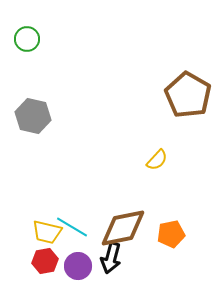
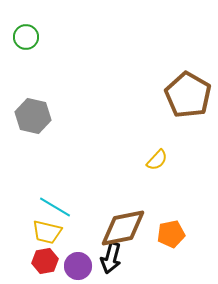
green circle: moved 1 px left, 2 px up
cyan line: moved 17 px left, 20 px up
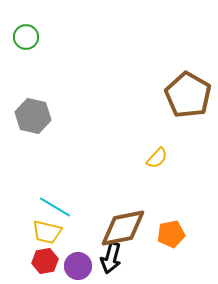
yellow semicircle: moved 2 px up
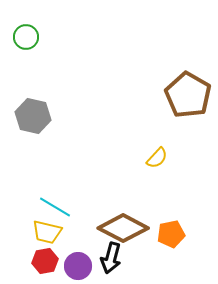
brown diamond: rotated 39 degrees clockwise
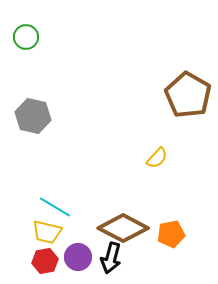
purple circle: moved 9 px up
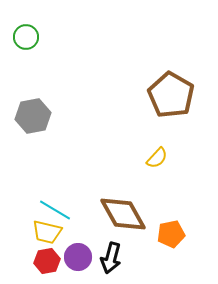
brown pentagon: moved 17 px left
gray hexagon: rotated 24 degrees counterclockwise
cyan line: moved 3 px down
brown diamond: moved 14 px up; rotated 33 degrees clockwise
red hexagon: moved 2 px right
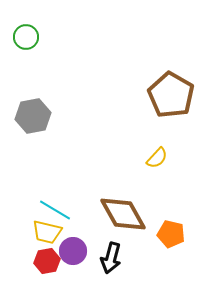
orange pentagon: rotated 24 degrees clockwise
purple circle: moved 5 px left, 6 px up
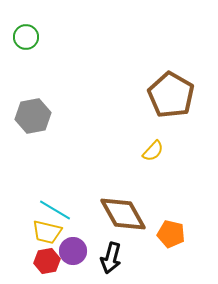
yellow semicircle: moved 4 px left, 7 px up
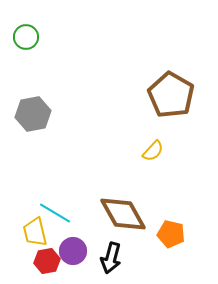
gray hexagon: moved 2 px up
cyan line: moved 3 px down
yellow trapezoid: moved 12 px left; rotated 64 degrees clockwise
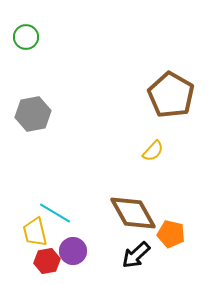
brown diamond: moved 10 px right, 1 px up
black arrow: moved 25 px right, 3 px up; rotated 32 degrees clockwise
